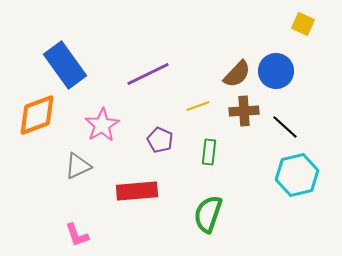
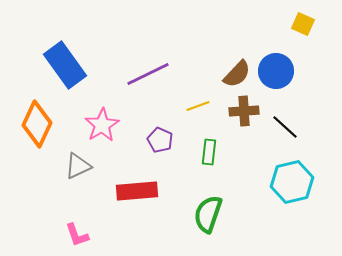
orange diamond: moved 9 px down; rotated 45 degrees counterclockwise
cyan hexagon: moved 5 px left, 7 px down
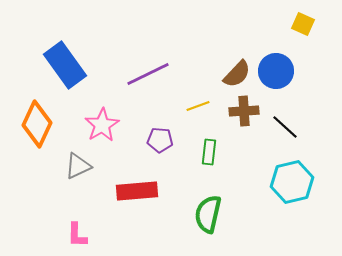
purple pentagon: rotated 20 degrees counterclockwise
green semicircle: rotated 6 degrees counterclockwise
pink L-shape: rotated 20 degrees clockwise
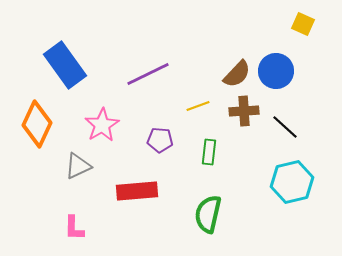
pink L-shape: moved 3 px left, 7 px up
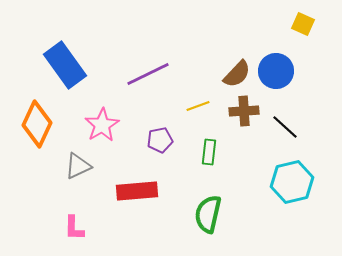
purple pentagon: rotated 15 degrees counterclockwise
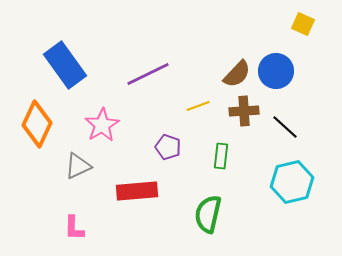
purple pentagon: moved 8 px right, 7 px down; rotated 30 degrees clockwise
green rectangle: moved 12 px right, 4 px down
